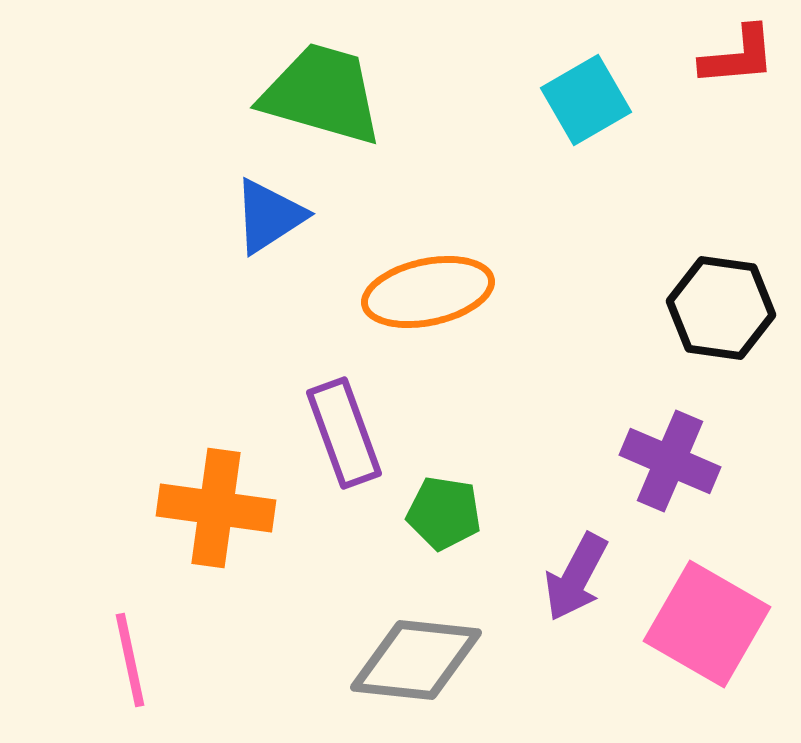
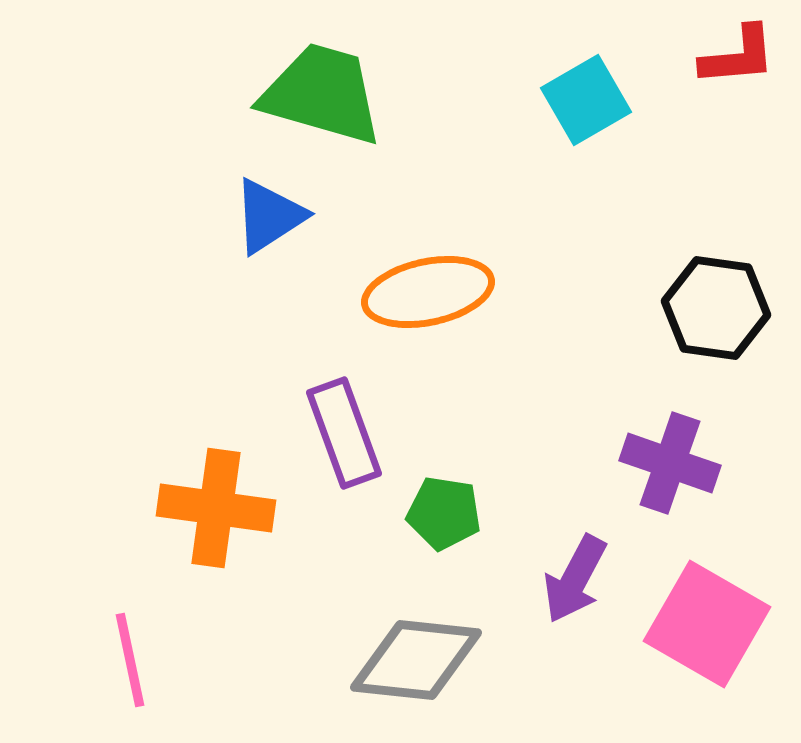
black hexagon: moved 5 px left
purple cross: moved 2 px down; rotated 4 degrees counterclockwise
purple arrow: moved 1 px left, 2 px down
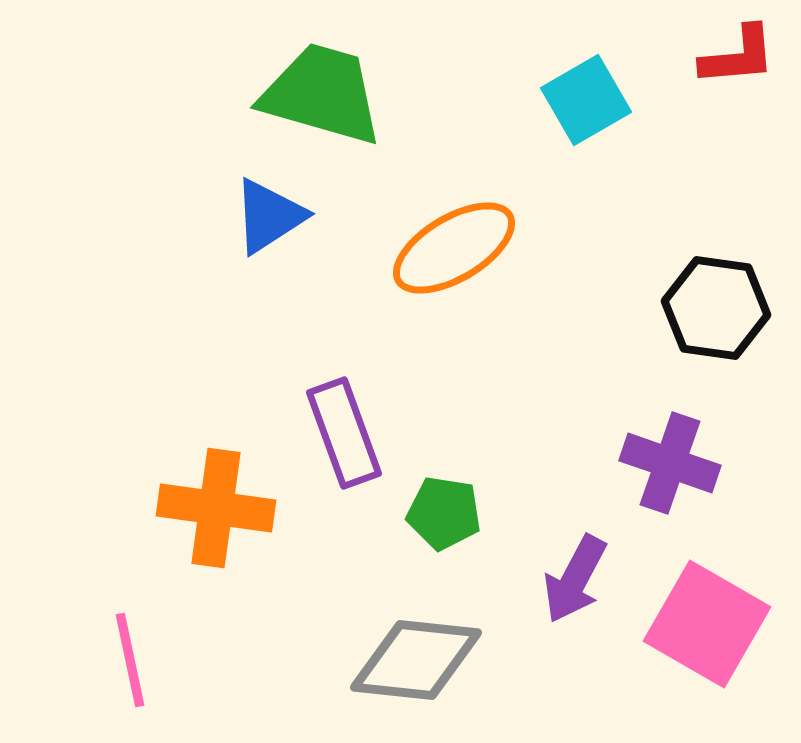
orange ellipse: moved 26 px right, 44 px up; rotated 19 degrees counterclockwise
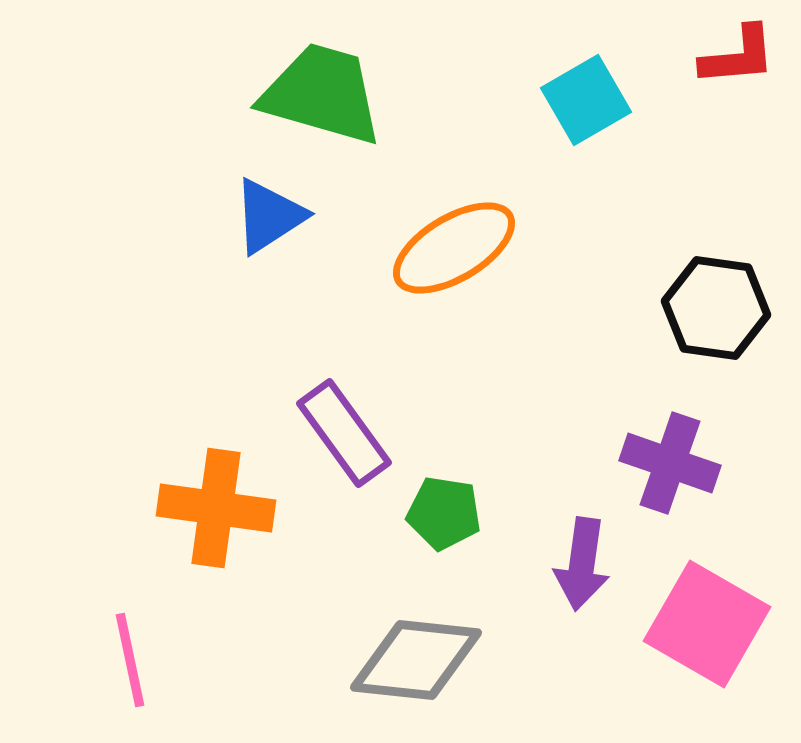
purple rectangle: rotated 16 degrees counterclockwise
purple arrow: moved 7 px right, 15 px up; rotated 20 degrees counterclockwise
